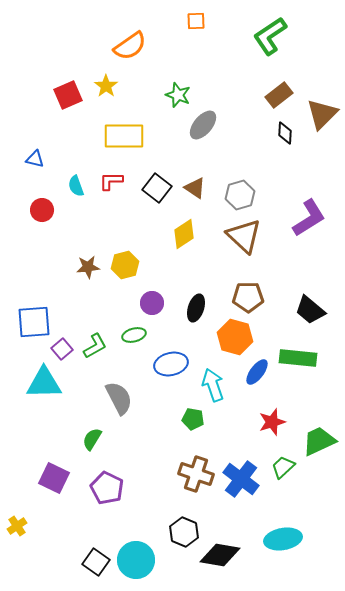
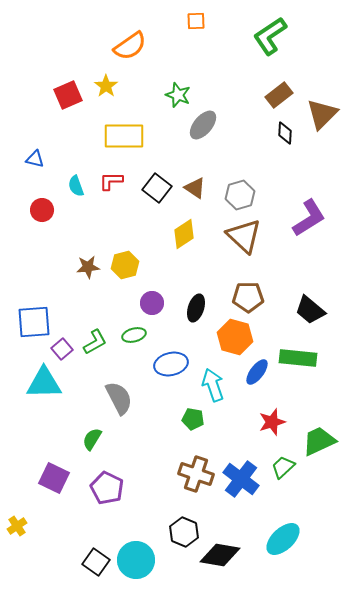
green L-shape at (95, 346): moved 4 px up
cyan ellipse at (283, 539): rotated 33 degrees counterclockwise
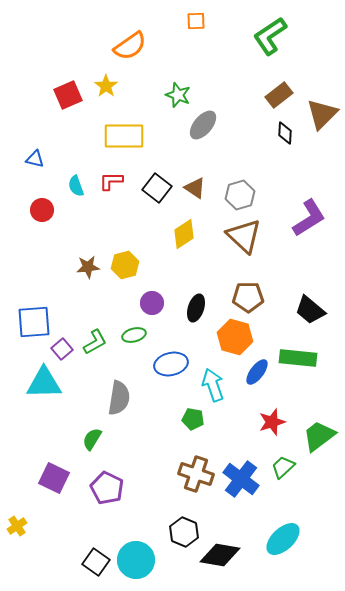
gray semicircle at (119, 398): rotated 36 degrees clockwise
green trapezoid at (319, 441): moved 5 px up; rotated 12 degrees counterclockwise
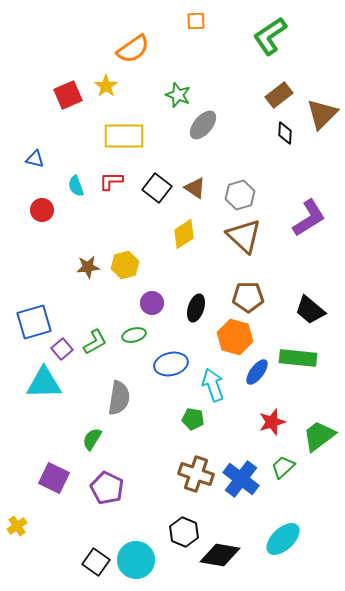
orange semicircle at (130, 46): moved 3 px right, 3 px down
blue square at (34, 322): rotated 12 degrees counterclockwise
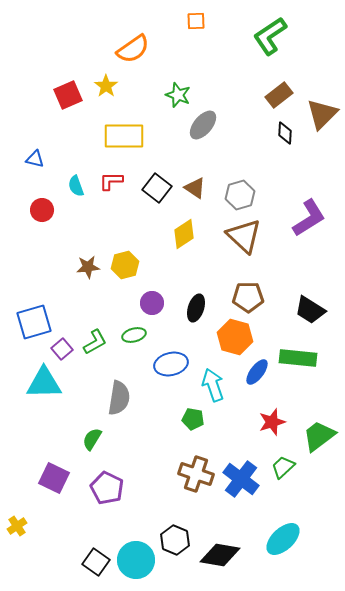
black trapezoid at (310, 310): rotated 8 degrees counterclockwise
black hexagon at (184, 532): moved 9 px left, 8 px down
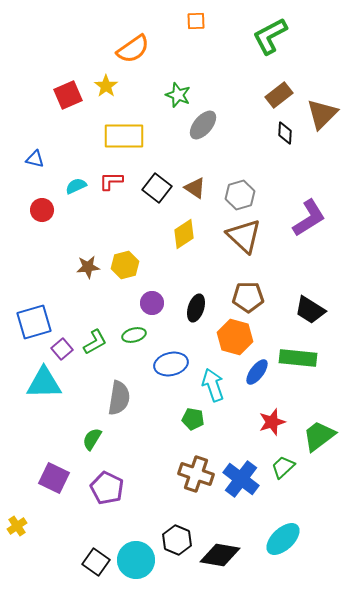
green L-shape at (270, 36): rotated 6 degrees clockwise
cyan semicircle at (76, 186): rotated 85 degrees clockwise
black hexagon at (175, 540): moved 2 px right
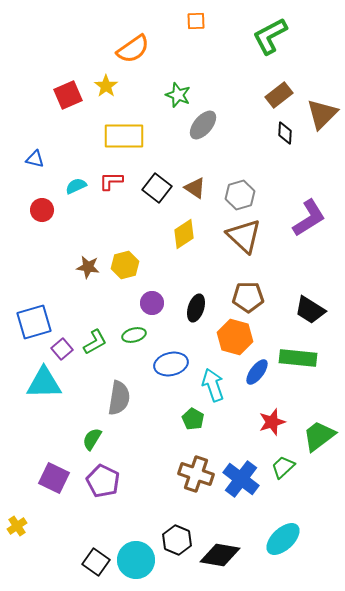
brown star at (88, 267): rotated 15 degrees clockwise
green pentagon at (193, 419): rotated 20 degrees clockwise
purple pentagon at (107, 488): moved 4 px left, 7 px up
